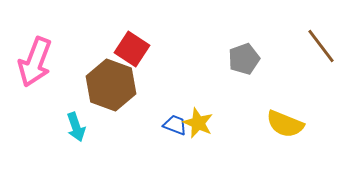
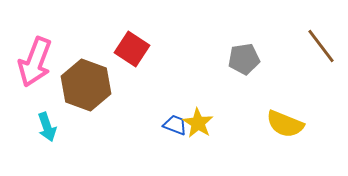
gray pentagon: rotated 12 degrees clockwise
brown hexagon: moved 25 px left
yellow star: rotated 8 degrees clockwise
cyan arrow: moved 29 px left
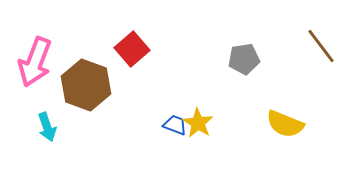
red square: rotated 16 degrees clockwise
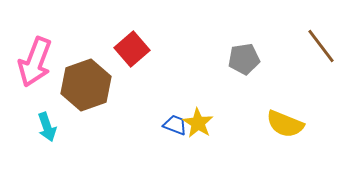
brown hexagon: rotated 21 degrees clockwise
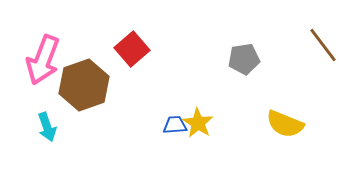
brown line: moved 2 px right, 1 px up
pink arrow: moved 8 px right, 2 px up
brown hexagon: moved 2 px left
blue trapezoid: rotated 25 degrees counterclockwise
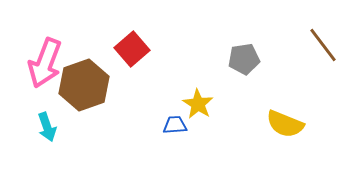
pink arrow: moved 2 px right, 3 px down
yellow star: moved 19 px up
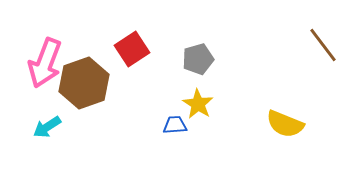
red square: rotated 8 degrees clockwise
gray pentagon: moved 46 px left; rotated 8 degrees counterclockwise
brown hexagon: moved 2 px up
cyan arrow: rotated 76 degrees clockwise
